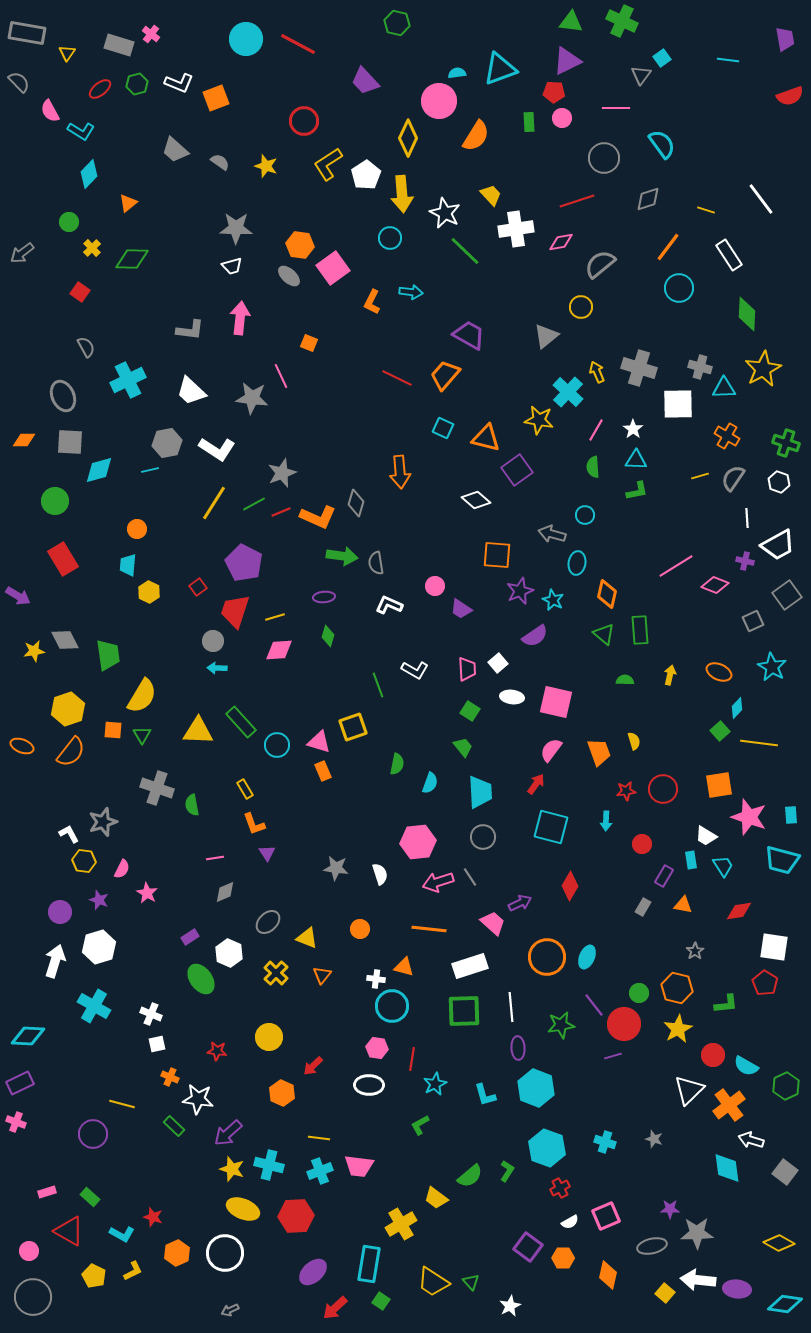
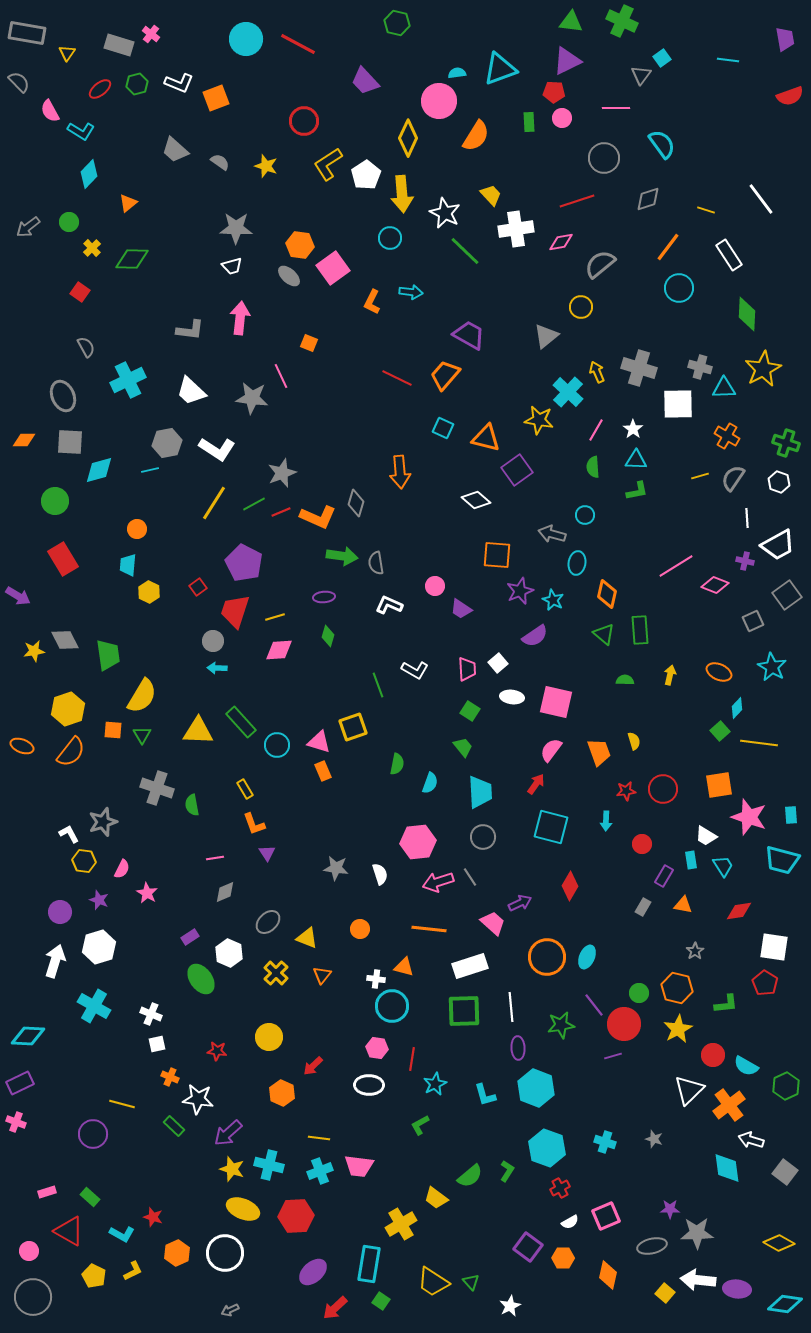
gray arrow at (22, 253): moved 6 px right, 26 px up
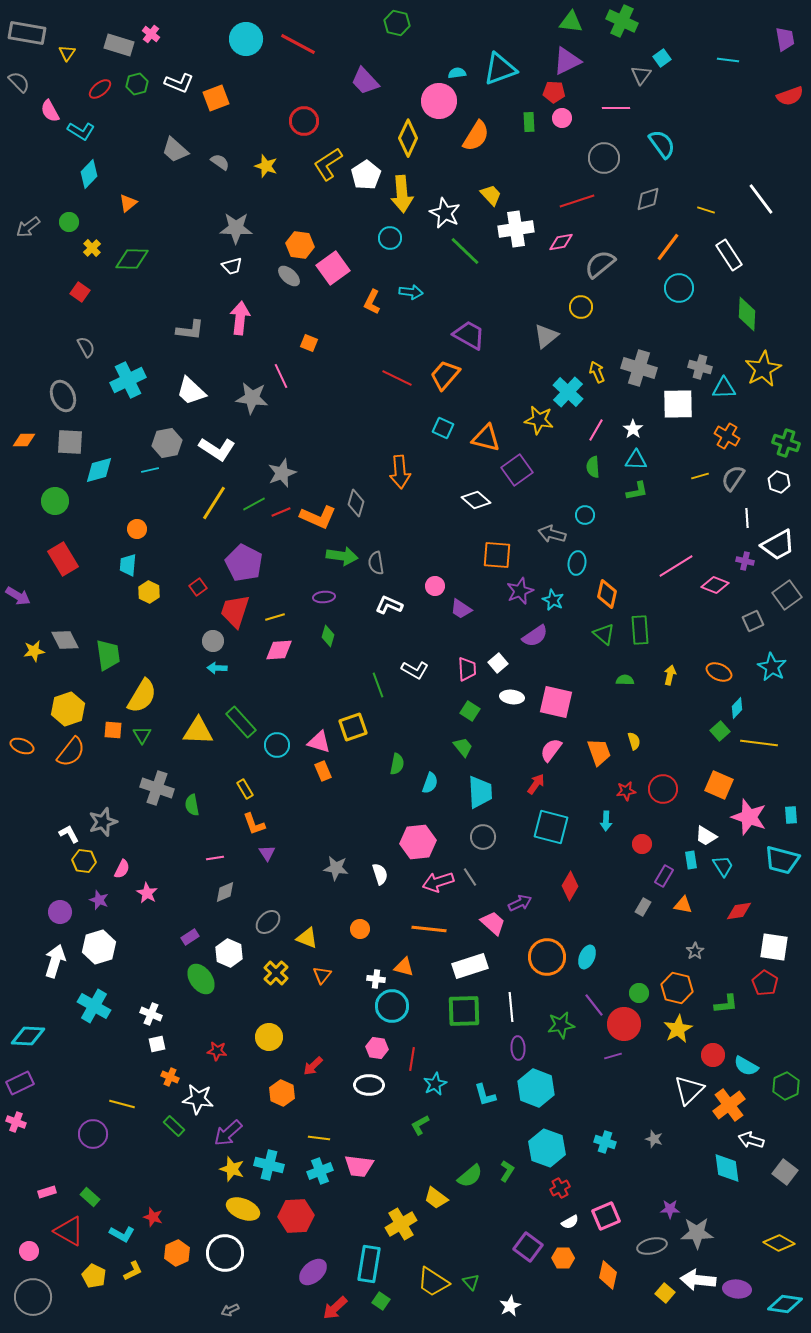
orange square at (719, 785): rotated 32 degrees clockwise
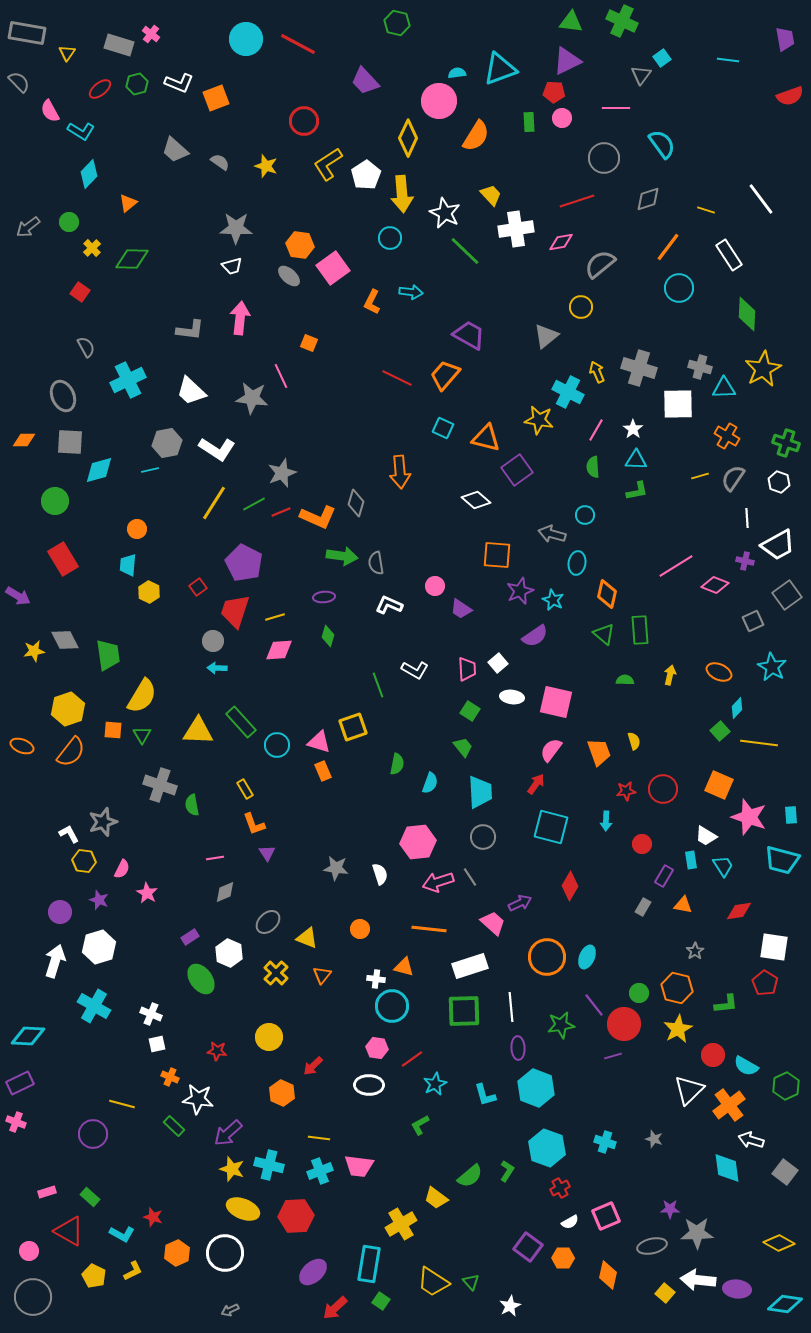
cyan cross at (568, 392): rotated 16 degrees counterclockwise
gray cross at (157, 788): moved 3 px right, 3 px up
red line at (412, 1059): rotated 45 degrees clockwise
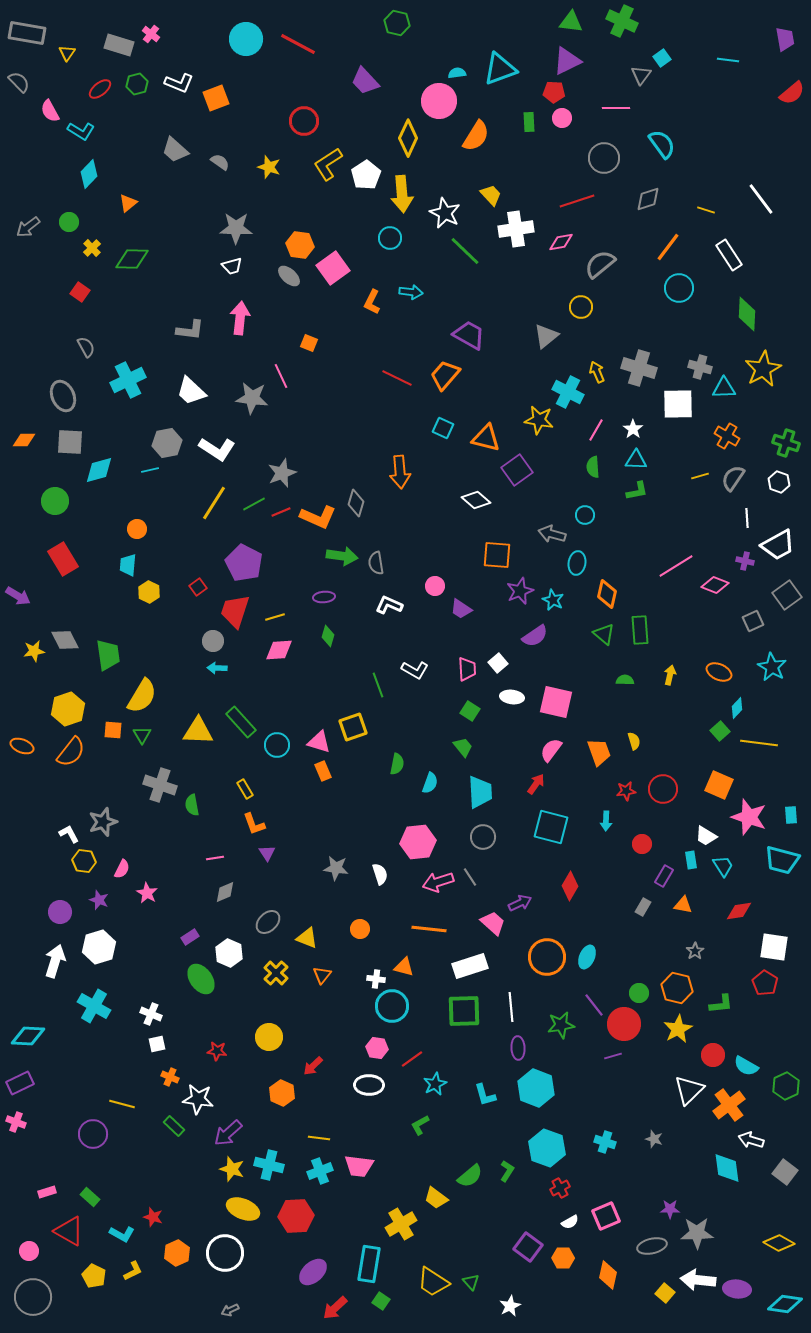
red semicircle at (790, 96): moved 2 px right, 3 px up; rotated 20 degrees counterclockwise
yellow star at (266, 166): moved 3 px right, 1 px down
green L-shape at (726, 1004): moved 5 px left
